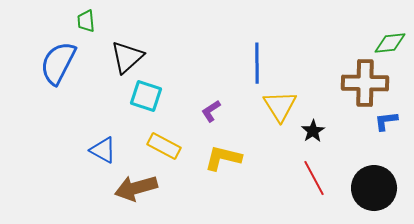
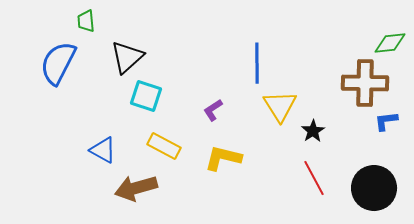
purple L-shape: moved 2 px right, 1 px up
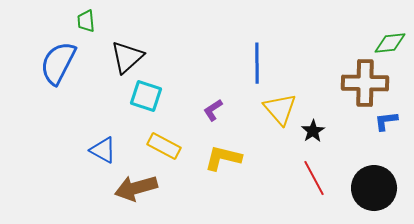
yellow triangle: moved 3 px down; rotated 9 degrees counterclockwise
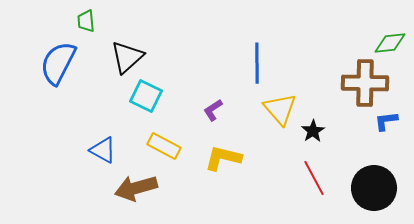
cyan square: rotated 8 degrees clockwise
